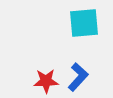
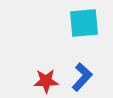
blue L-shape: moved 4 px right
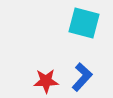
cyan square: rotated 20 degrees clockwise
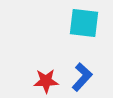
cyan square: rotated 8 degrees counterclockwise
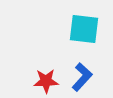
cyan square: moved 6 px down
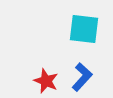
red star: rotated 25 degrees clockwise
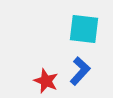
blue L-shape: moved 2 px left, 6 px up
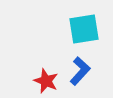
cyan square: rotated 16 degrees counterclockwise
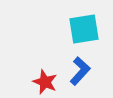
red star: moved 1 px left, 1 px down
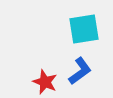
blue L-shape: rotated 12 degrees clockwise
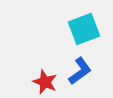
cyan square: rotated 12 degrees counterclockwise
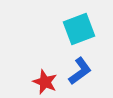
cyan square: moved 5 px left
